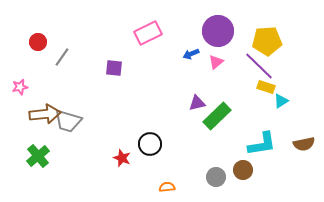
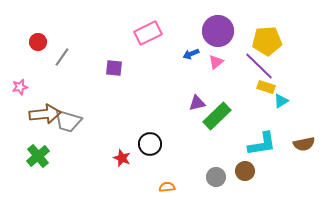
brown circle: moved 2 px right, 1 px down
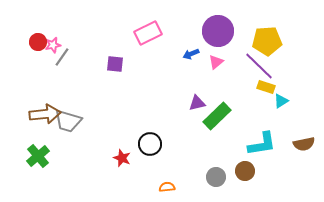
purple square: moved 1 px right, 4 px up
pink star: moved 33 px right, 42 px up
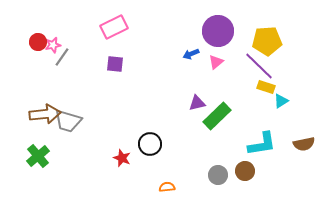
pink rectangle: moved 34 px left, 6 px up
gray circle: moved 2 px right, 2 px up
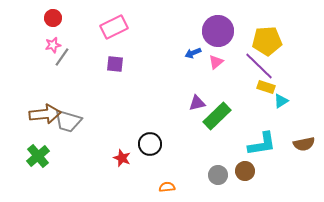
red circle: moved 15 px right, 24 px up
blue arrow: moved 2 px right, 1 px up
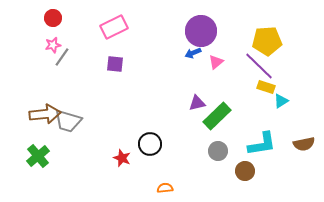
purple circle: moved 17 px left
gray circle: moved 24 px up
orange semicircle: moved 2 px left, 1 px down
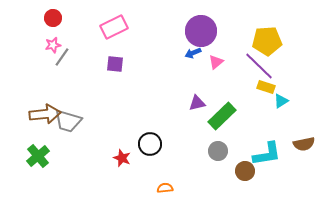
green rectangle: moved 5 px right
cyan L-shape: moved 5 px right, 10 px down
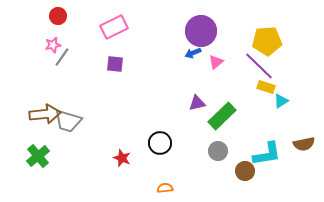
red circle: moved 5 px right, 2 px up
black circle: moved 10 px right, 1 px up
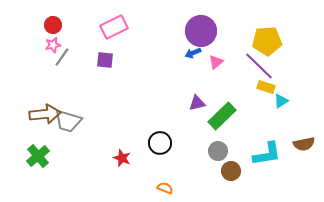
red circle: moved 5 px left, 9 px down
purple square: moved 10 px left, 4 px up
brown circle: moved 14 px left
orange semicircle: rotated 28 degrees clockwise
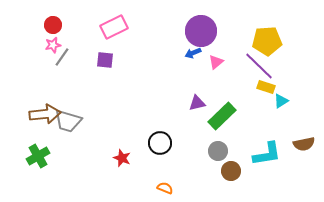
green cross: rotated 10 degrees clockwise
